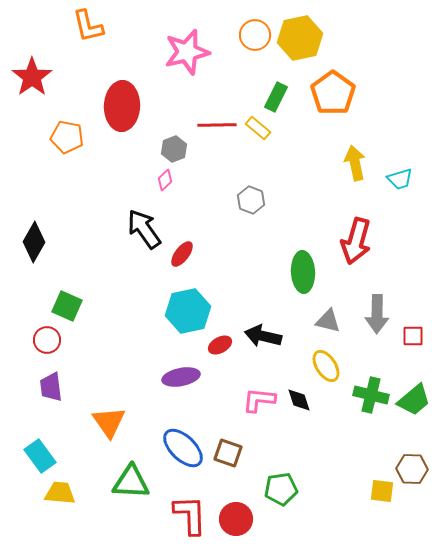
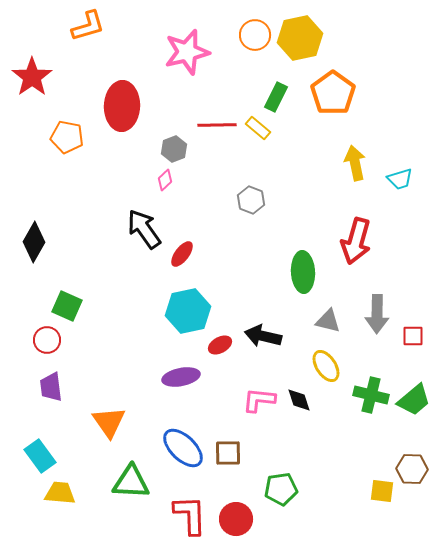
orange L-shape at (88, 26): rotated 93 degrees counterclockwise
brown square at (228, 453): rotated 20 degrees counterclockwise
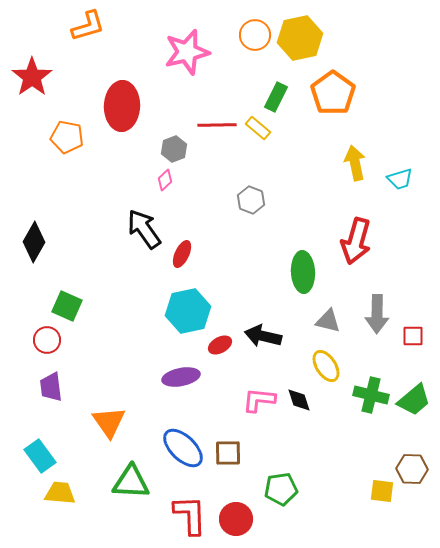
red ellipse at (182, 254): rotated 12 degrees counterclockwise
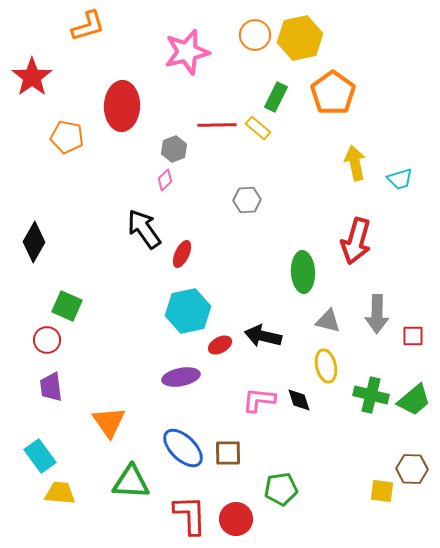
gray hexagon at (251, 200): moved 4 px left; rotated 24 degrees counterclockwise
yellow ellipse at (326, 366): rotated 20 degrees clockwise
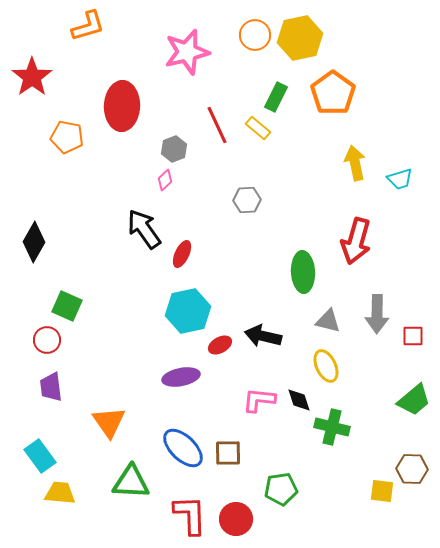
red line at (217, 125): rotated 66 degrees clockwise
yellow ellipse at (326, 366): rotated 12 degrees counterclockwise
green cross at (371, 395): moved 39 px left, 32 px down
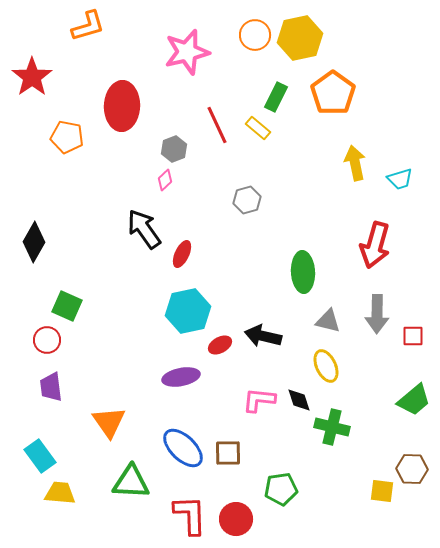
gray hexagon at (247, 200): rotated 12 degrees counterclockwise
red arrow at (356, 241): moved 19 px right, 4 px down
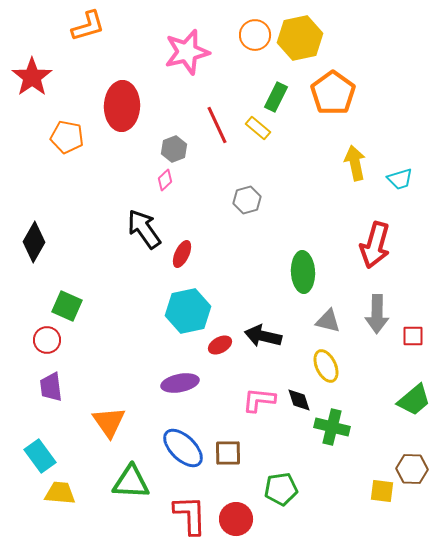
purple ellipse at (181, 377): moved 1 px left, 6 px down
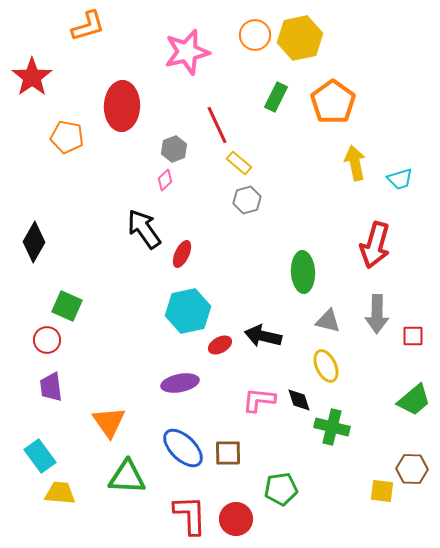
orange pentagon at (333, 93): moved 9 px down
yellow rectangle at (258, 128): moved 19 px left, 35 px down
green triangle at (131, 482): moved 4 px left, 5 px up
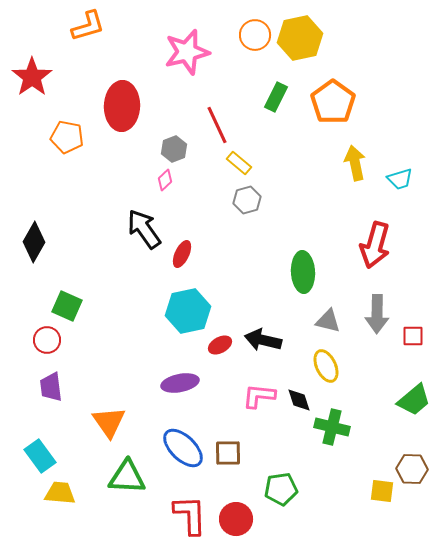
black arrow at (263, 336): moved 4 px down
pink L-shape at (259, 400): moved 4 px up
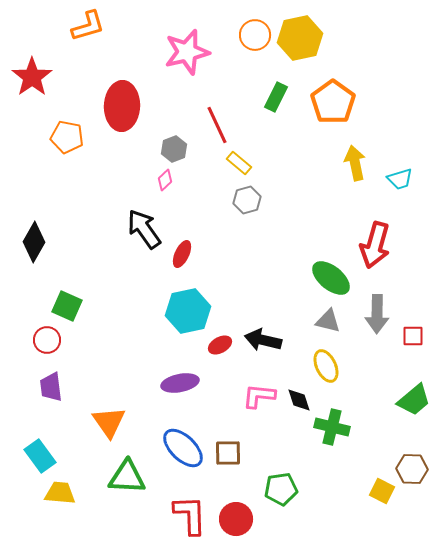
green ellipse at (303, 272): moved 28 px right, 6 px down; rotated 48 degrees counterclockwise
yellow square at (382, 491): rotated 20 degrees clockwise
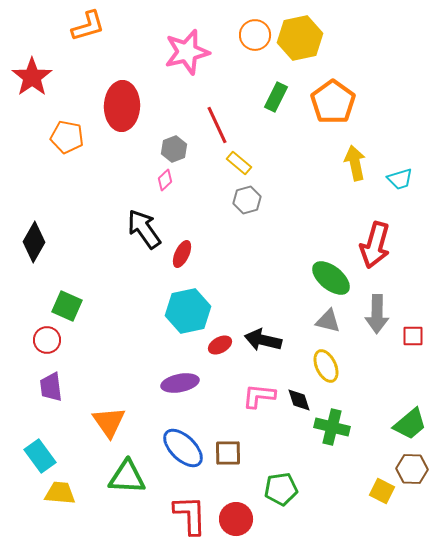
green trapezoid at (414, 400): moved 4 px left, 24 px down
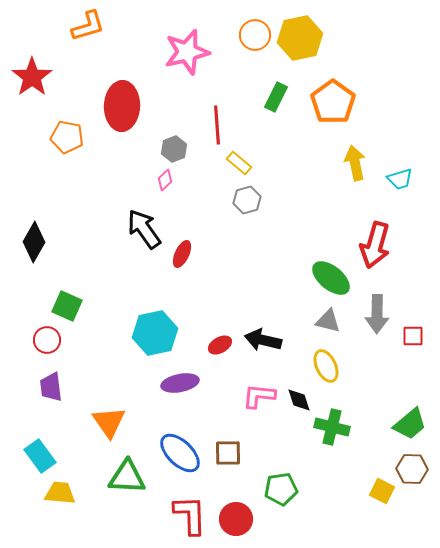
red line at (217, 125): rotated 21 degrees clockwise
cyan hexagon at (188, 311): moved 33 px left, 22 px down
blue ellipse at (183, 448): moved 3 px left, 5 px down
